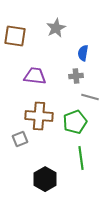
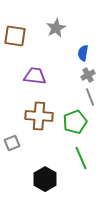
gray cross: moved 12 px right, 1 px up; rotated 24 degrees counterclockwise
gray line: rotated 54 degrees clockwise
gray square: moved 8 px left, 4 px down
green line: rotated 15 degrees counterclockwise
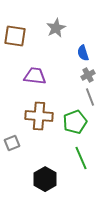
blue semicircle: rotated 28 degrees counterclockwise
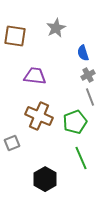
brown cross: rotated 20 degrees clockwise
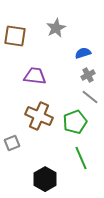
blue semicircle: rotated 91 degrees clockwise
gray line: rotated 30 degrees counterclockwise
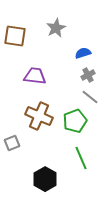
green pentagon: moved 1 px up
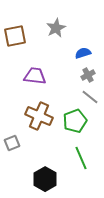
brown square: rotated 20 degrees counterclockwise
